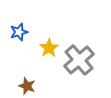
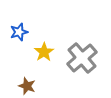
yellow star: moved 5 px left, 4 px down
gray cross: moved 3 px right, 2 px up
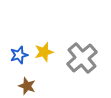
blue star: moved 23 px down
yellow star: rotated 18 degrees clockwise
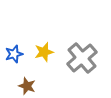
blue star: moved 5 px left, 1 px up
